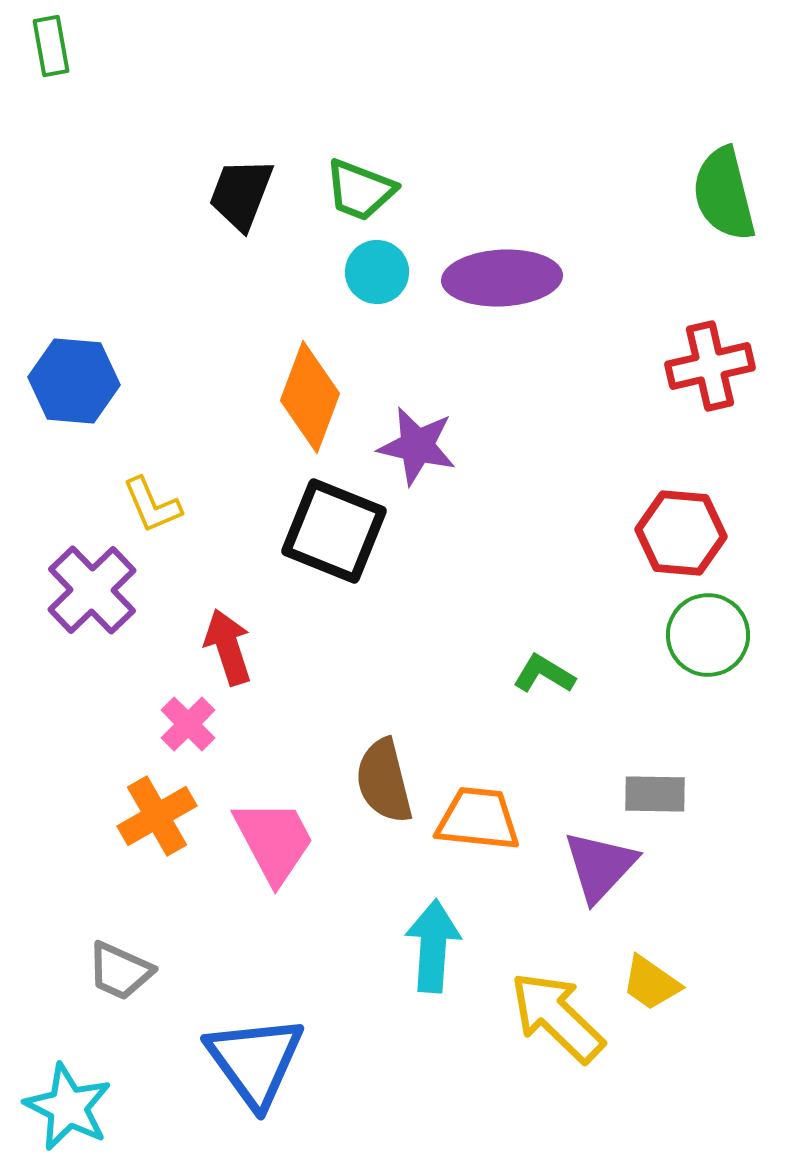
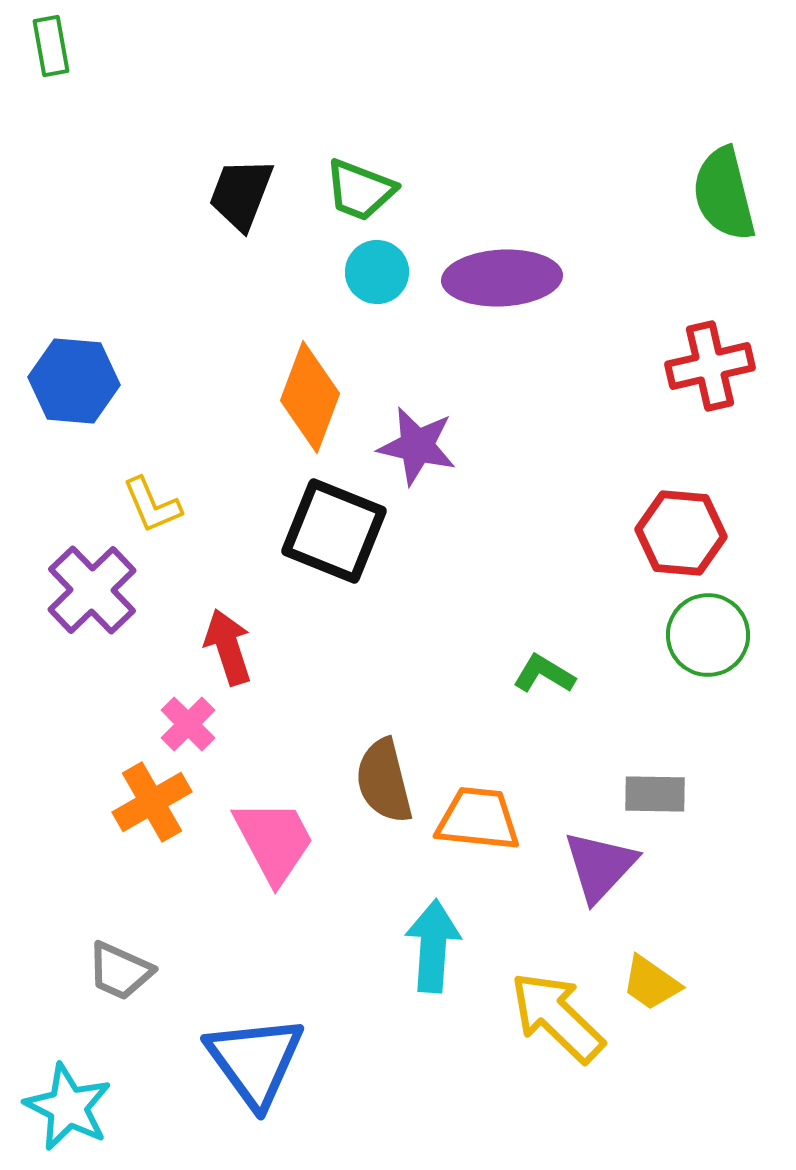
orange cross: moved 5 px left, 14 px up
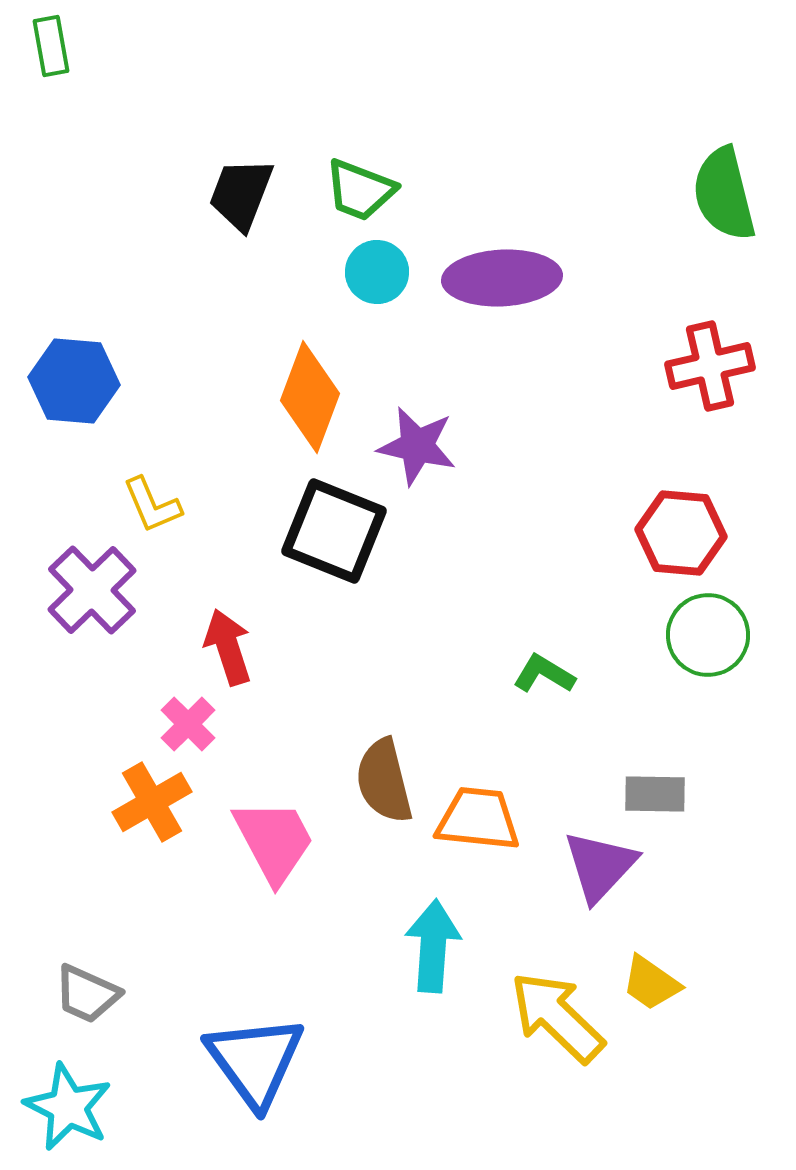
gray trapezoid: moved 33 px left, 23 px down
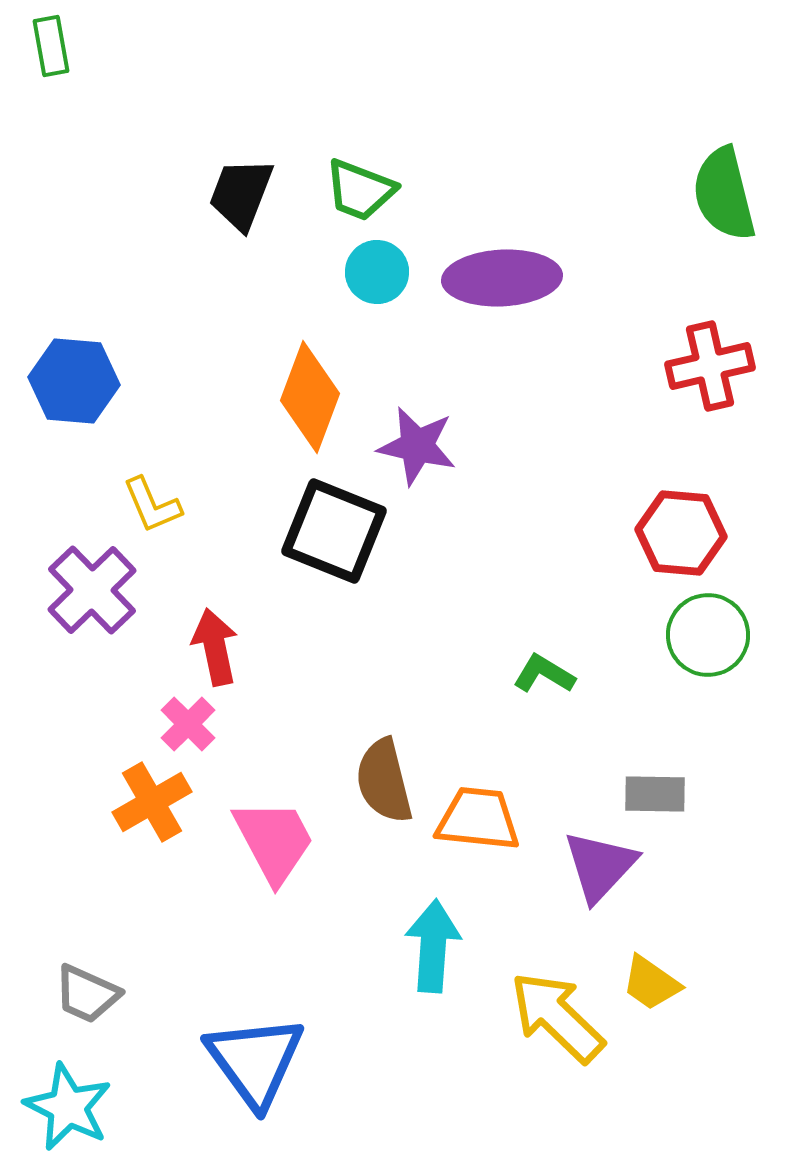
red arrow: moved 13 px left; rotated 6 degrees clockwise
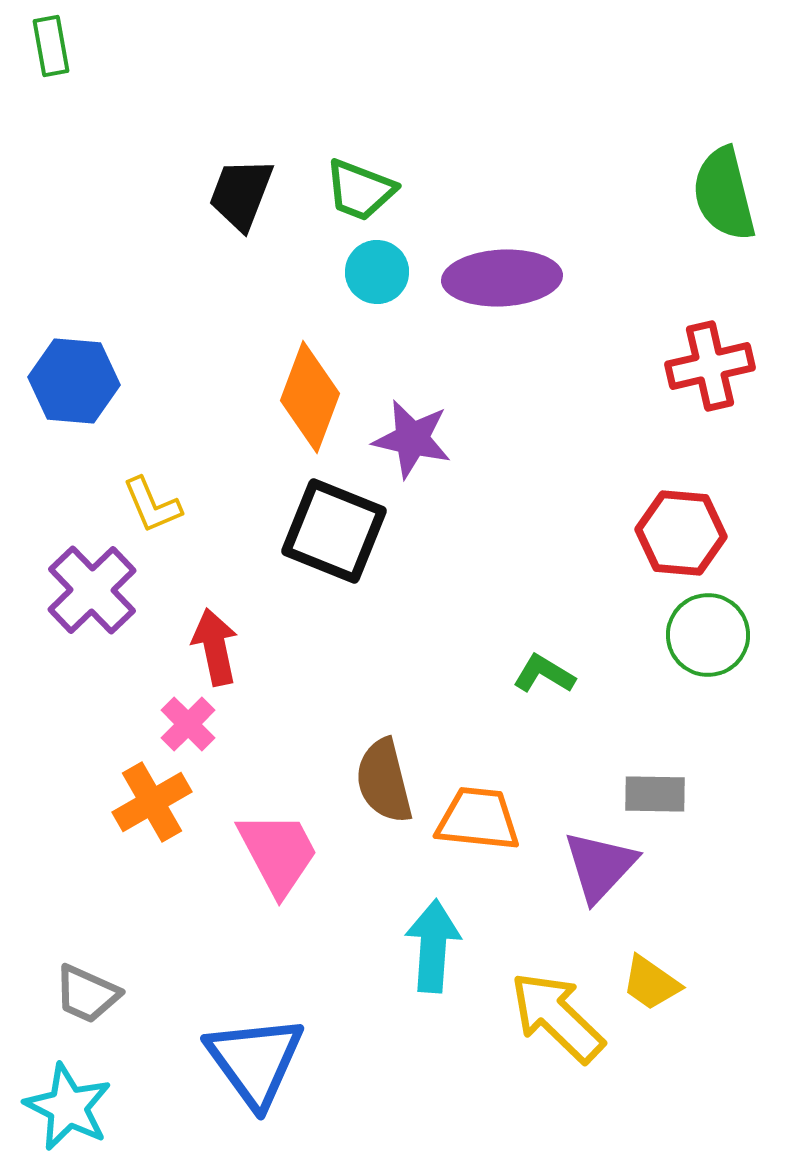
purple star: moved 5 px left, 7 px up
pink trapezoid: moved 4 px right, 12 px down
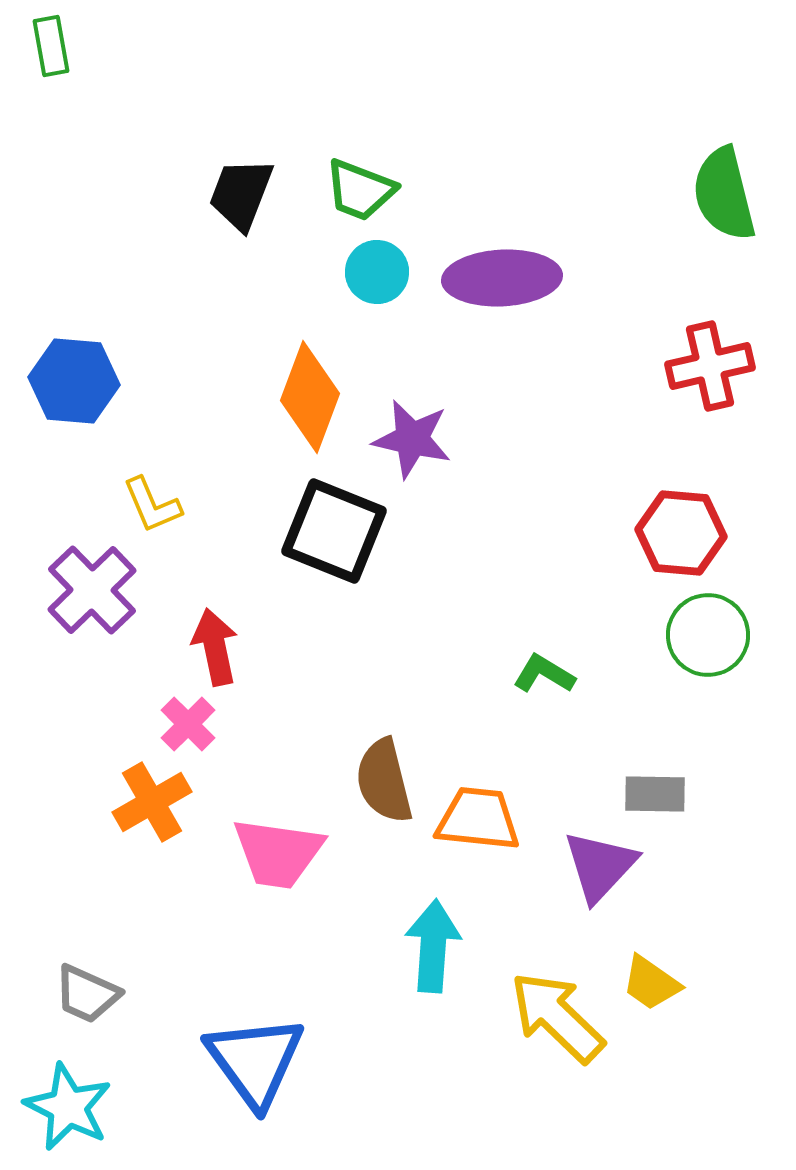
pink trapezoid: rotated 126 degrees clockwise
